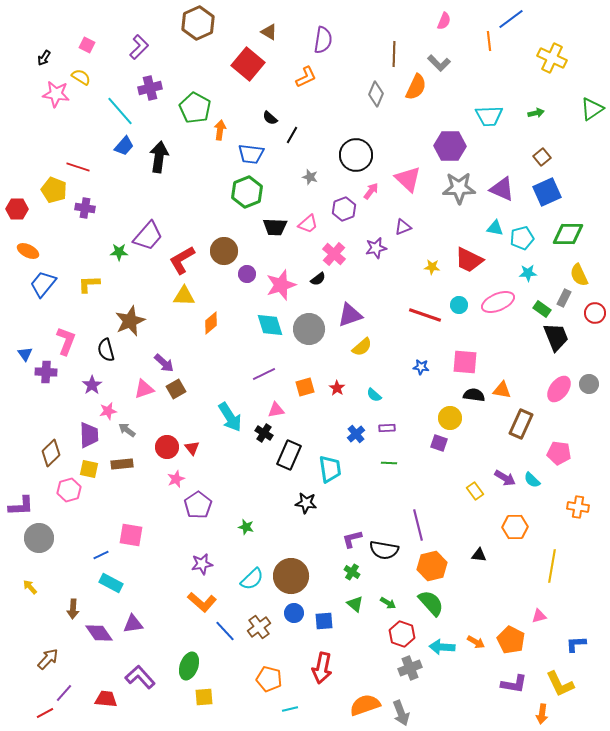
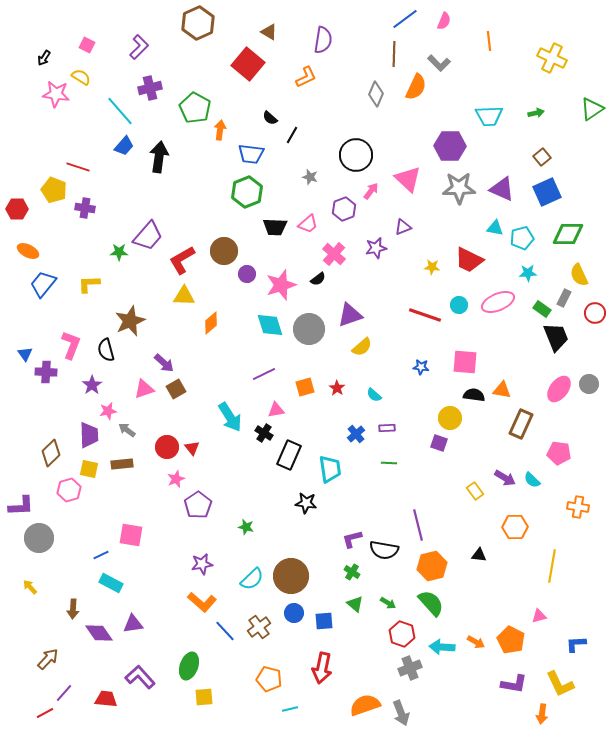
blue line at (511, 19): moved 106 px left
pink L-shape at (66, 341): moved 5 px right, 4 px down
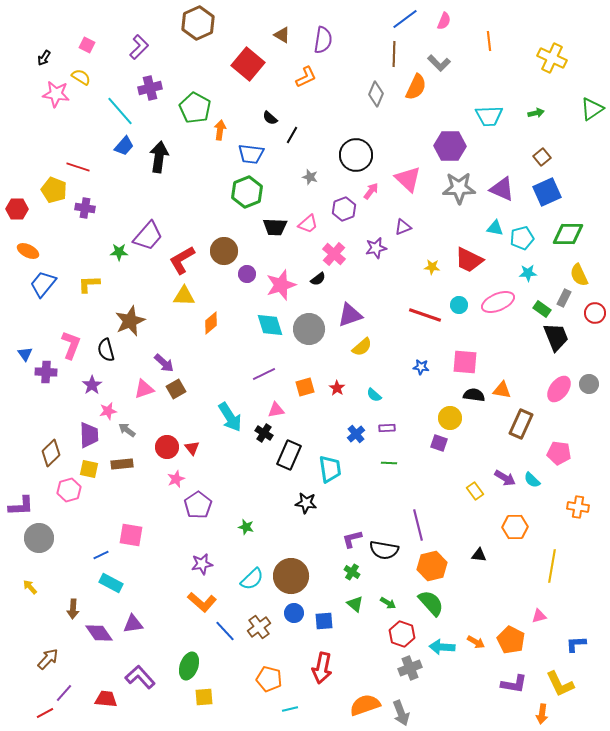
brown triangle at (269, 32): moved 13 px right, 3 px down
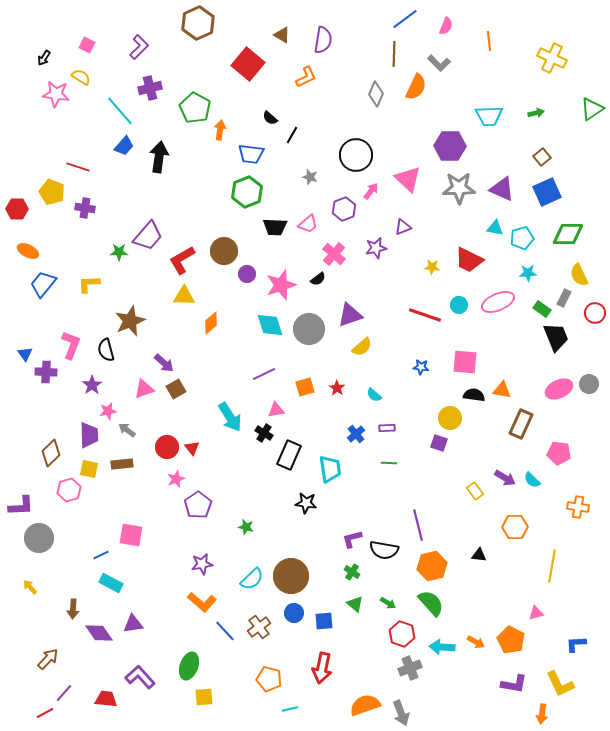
pink semicircle at (444, 21): moved 2 px right, 5 px down
yellow pentagon at (54, 190): moved 2 px left, 2 px down
pink ellipse at (559, 389): rotated 28 degrees clockwise
pink triangle at (539, 616): moved 3 px left, 3 px up
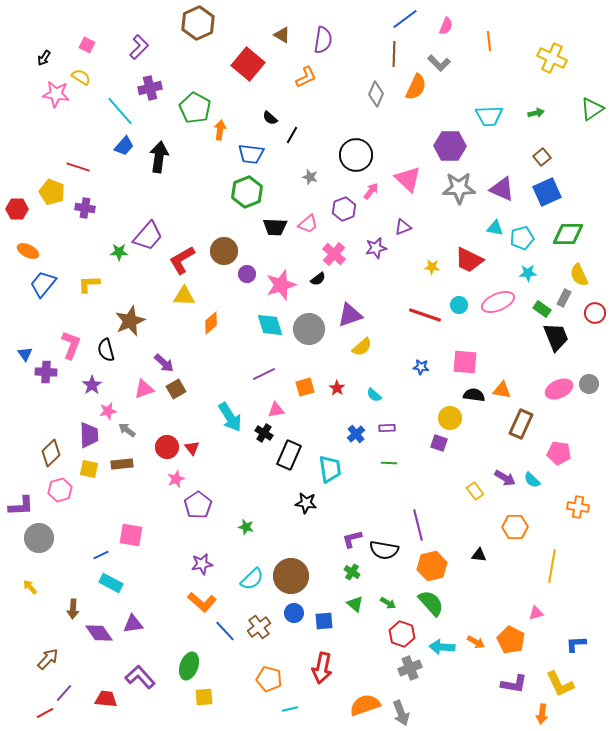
pink hexagon at (69, 490): moved 9 px left
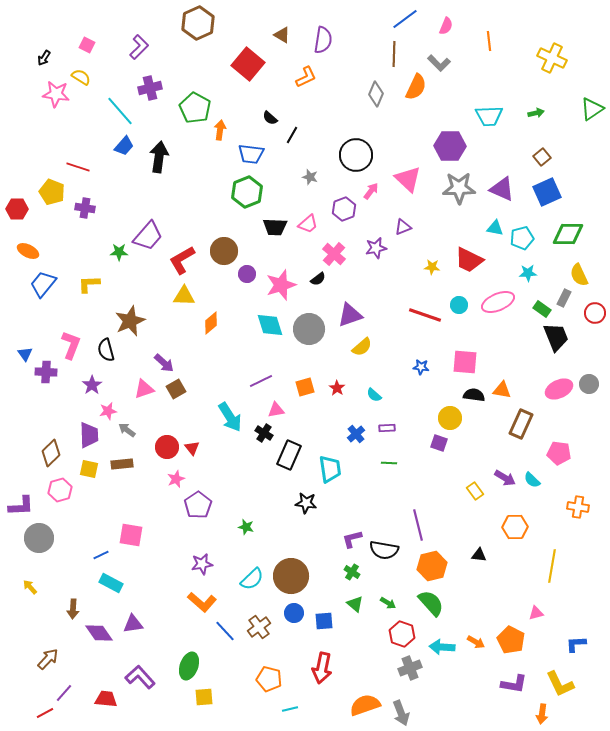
purple line at (264, 374): moved 3 px left, 7 px down
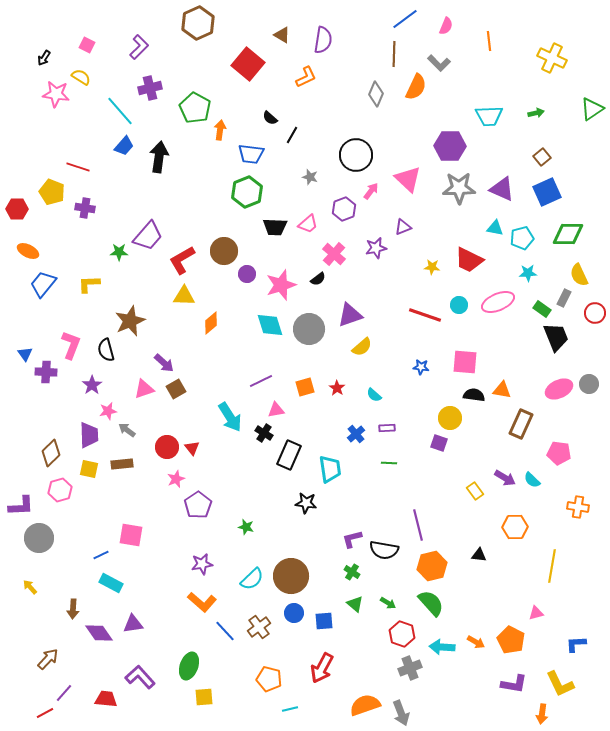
red arrow at (322, 668): rotated 16 degrees clockwise
